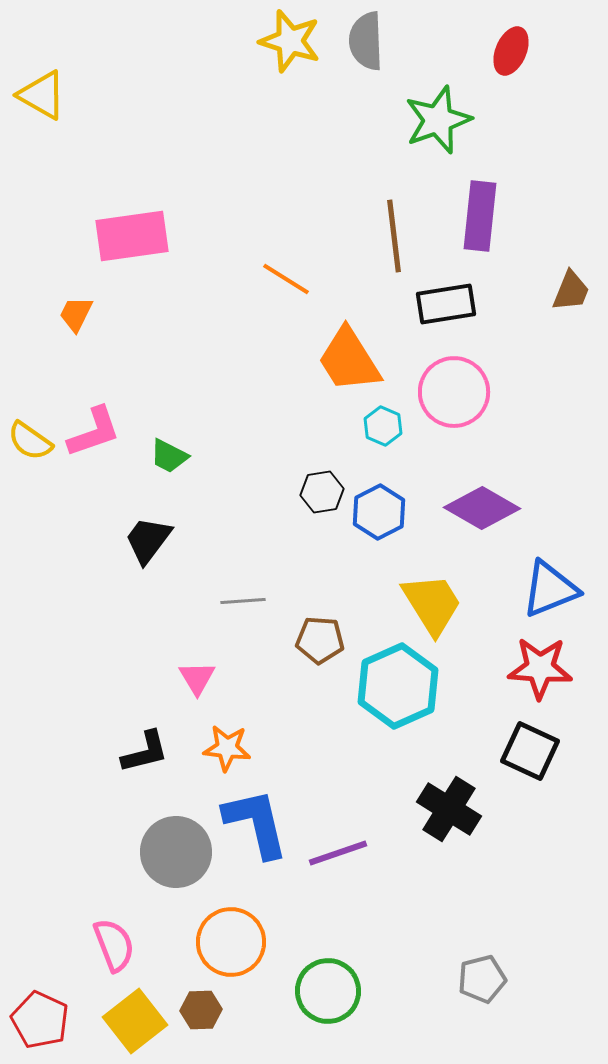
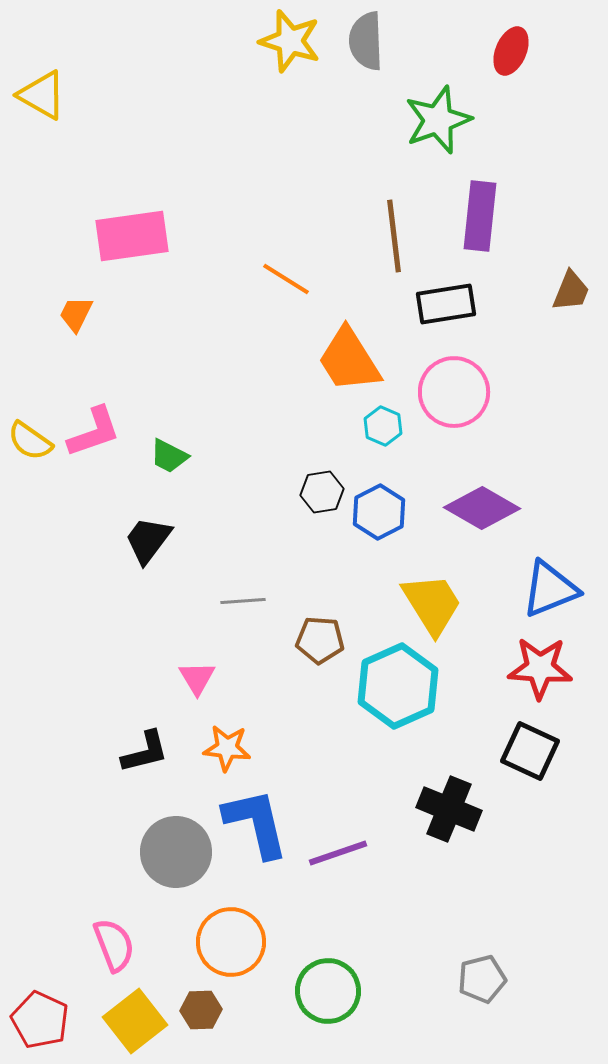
black cross at (449, 809): rotated 10 degrees counterclockwise
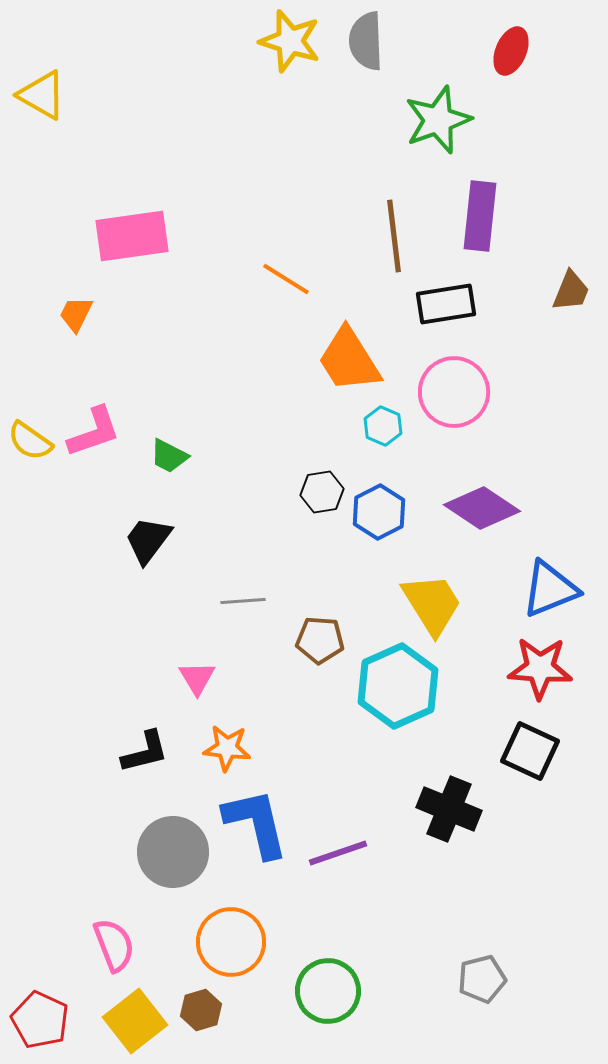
purple diamond at (482, 508): rotated 4 degrees clockwise
gray circle at (176, 852): moved 3 px left
brown hexagon at (201, 1010): rotated 15 degrees counterclockwise
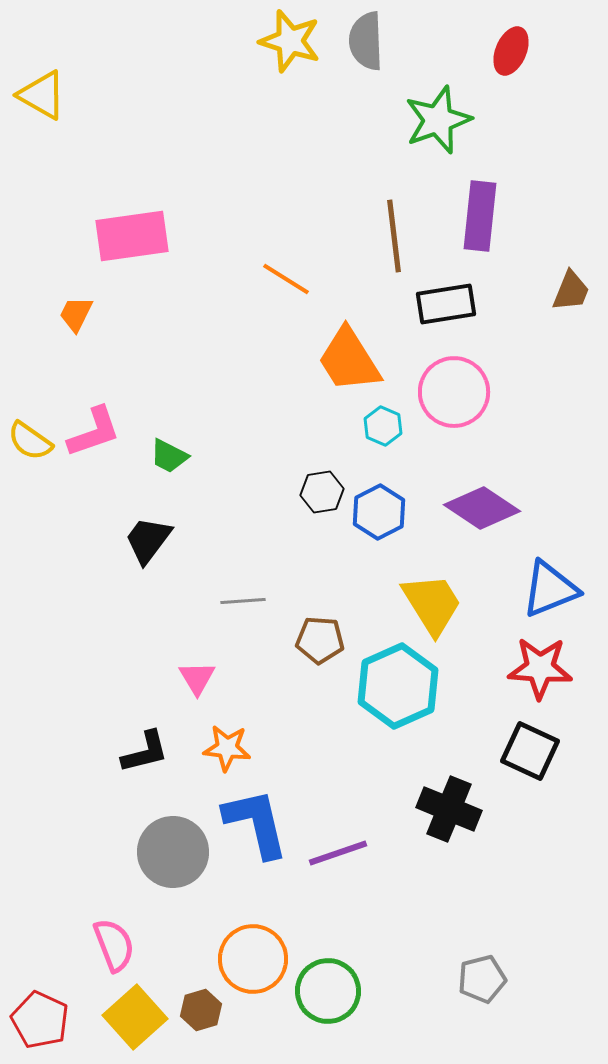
orange circle at (231, 942): moved 22 px right, 17 px down
yellow square at (135, 1021): moved 4 px up; rotated 4 degrees counterclockwise
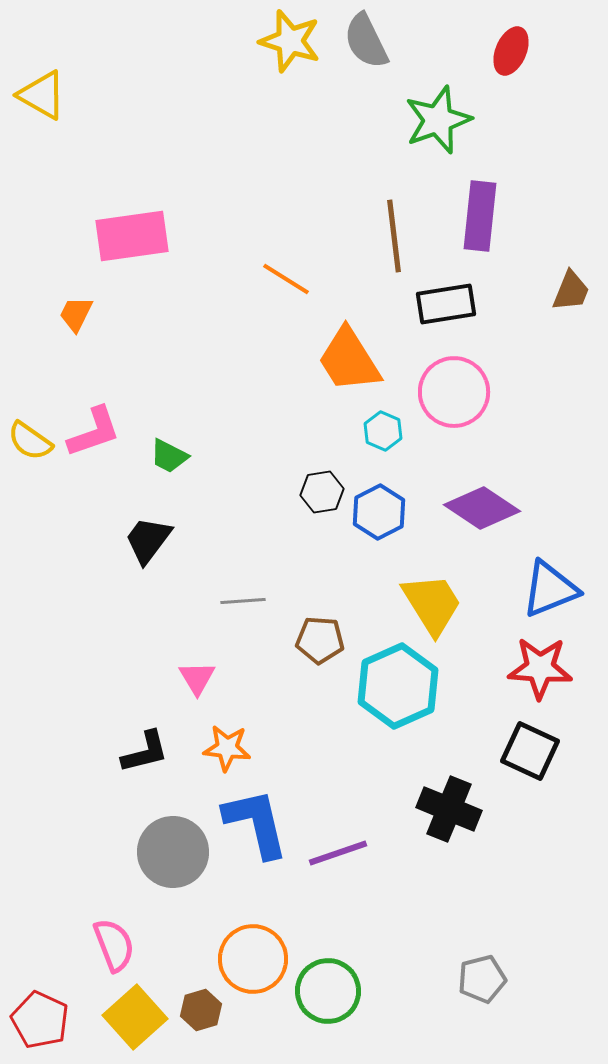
gray semicircle at (366, 41): rotated 24 degrees counterclockwise
cyan hexagon at (383, 426): moved 5 px down
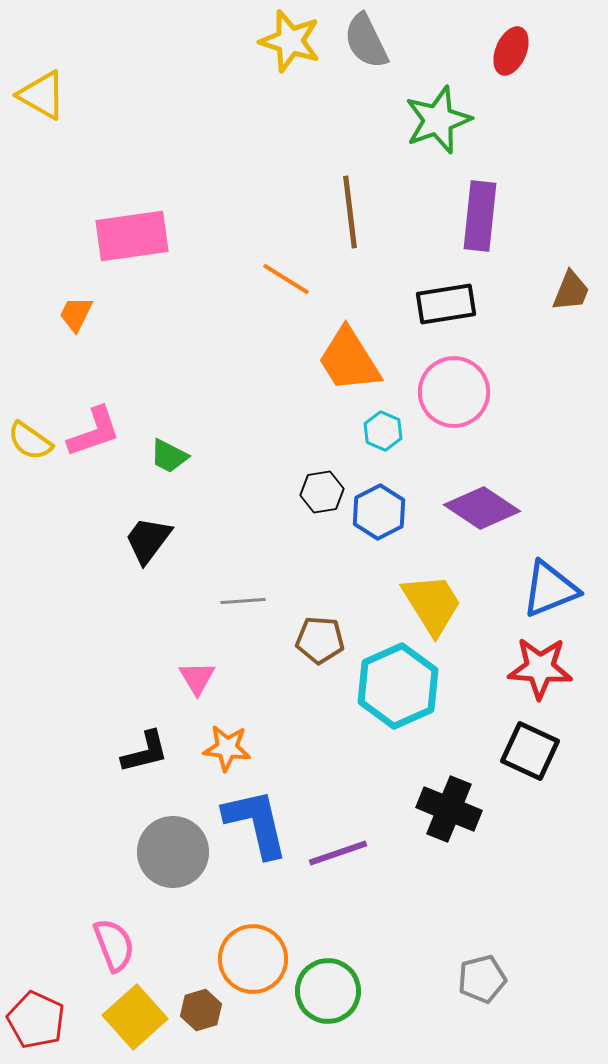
brown line at (394, 236): moved 44 px left, 24 px up
red pentagon at (40, 1020): moved 4 px left
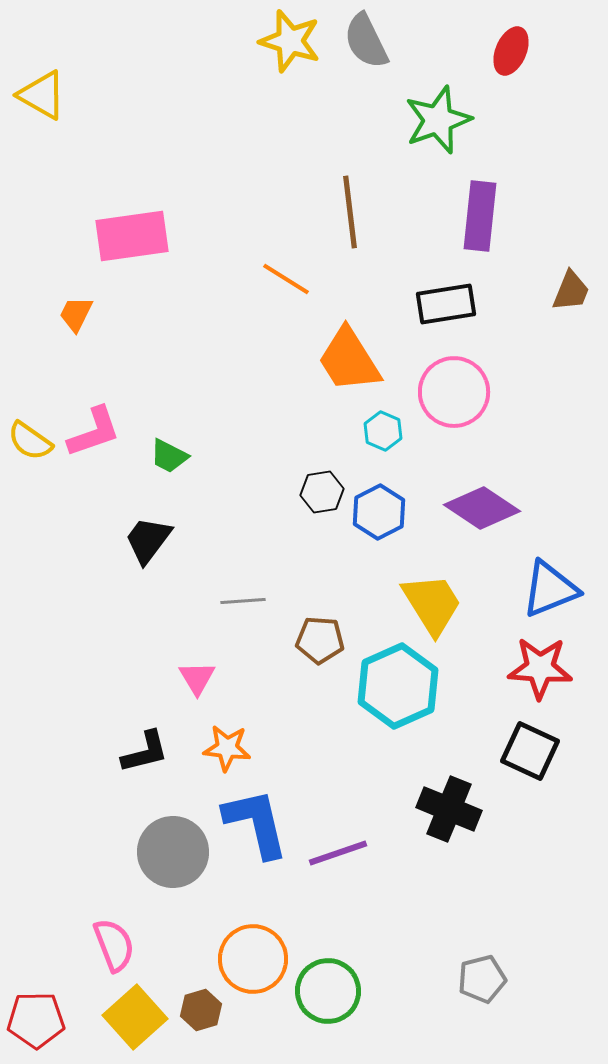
red pentagon at (36, 1020): rotated 26 degrees counterclockwise
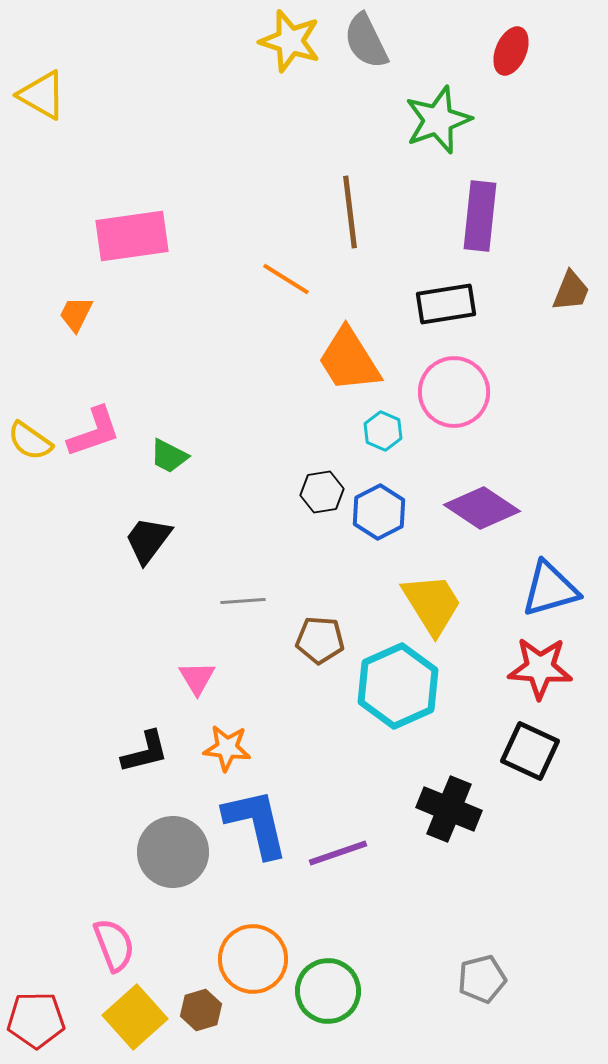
blue triangle at (550, 589): rotated 6 degrees clockwise
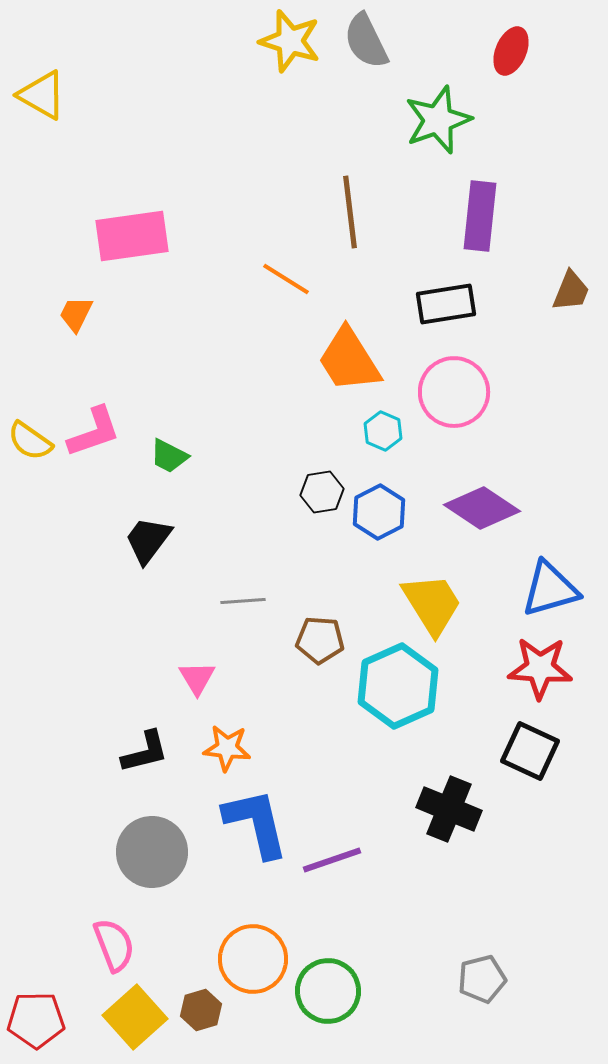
gray circle at (173, 852): moved 21 px left
purple line at (338, 853): moved 6 px left, 7 px down
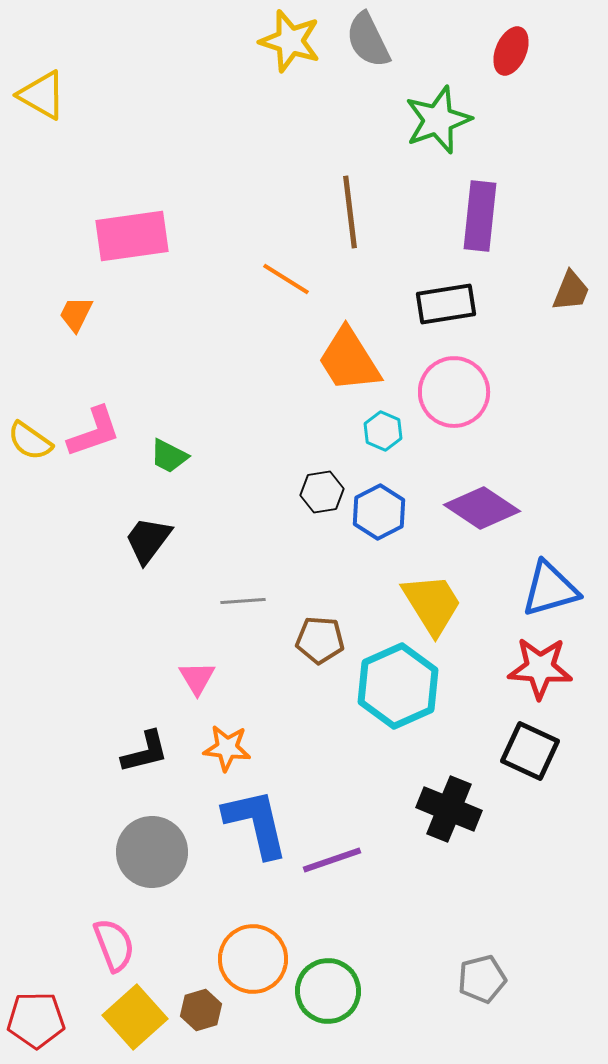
gray semicircle at (366, 41): moved 2 px right, 1 px up
